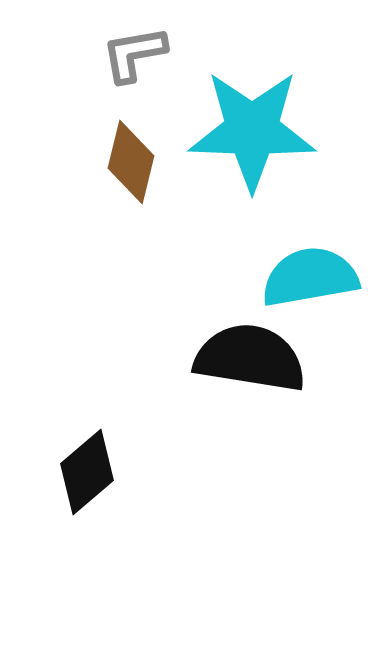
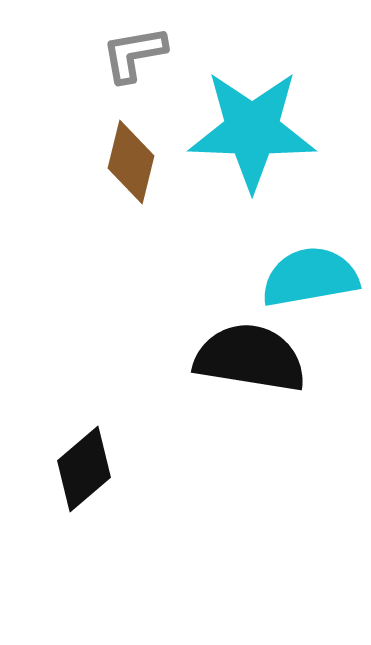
black diamond: moved 3 px left, 3 px up
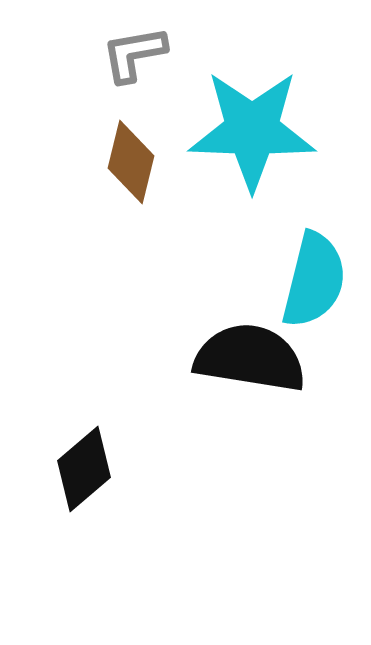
cyan semicircle: moved 4 px right, 3 px down; rotated 114 degrees clockwise
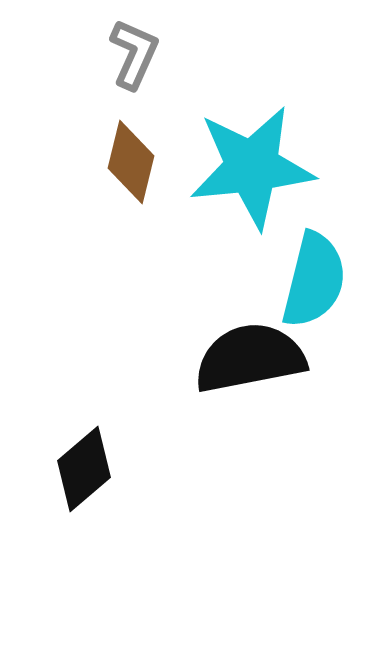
gray L-shape: rotated 124 degrees clockwise
cyan star: moved 37 px down; rotated 8 degrees counterclockwise
black semicircle: rotated 20 degrees counterclockwise
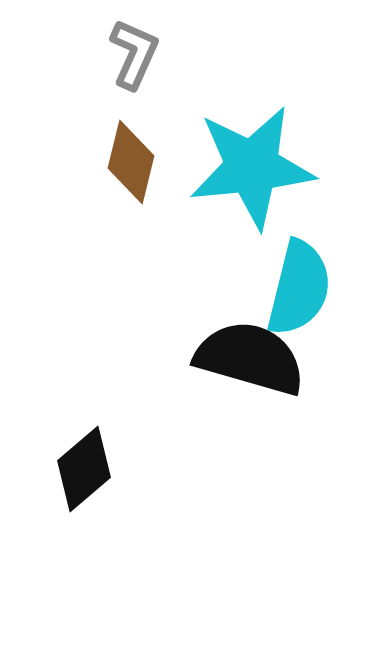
cyan semicircle: moved 15 px left, 8 px down
black semicircle: rotated 27 degrees clockwise
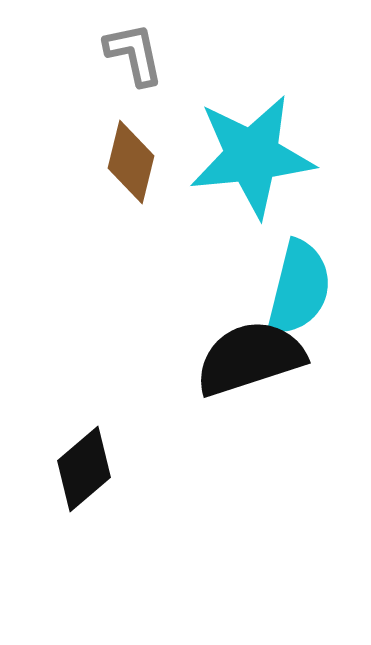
gray L-shape: rotated 36 degrees counterclockwise
cyan star: moved 11 px up
black semicircle: rotated 34 degrees counterclockwise
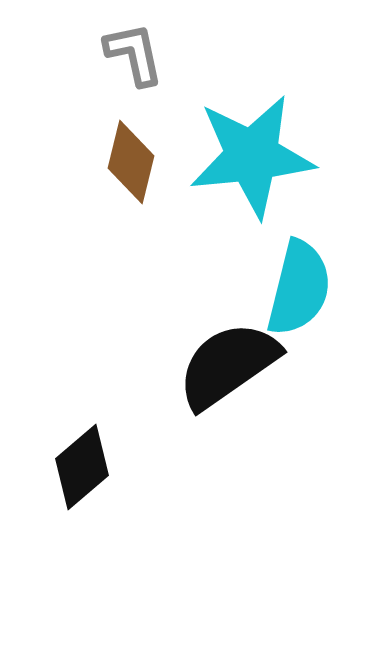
black semicircle: moved 22 px left, 7 px down; rotated 17 degrees counterclockwise
black diamond: moved 2 px left, 2 px up
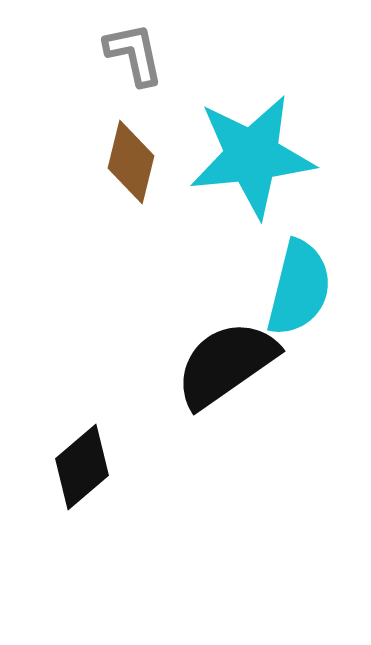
black semicircle: moved 2 px left, 1 px up
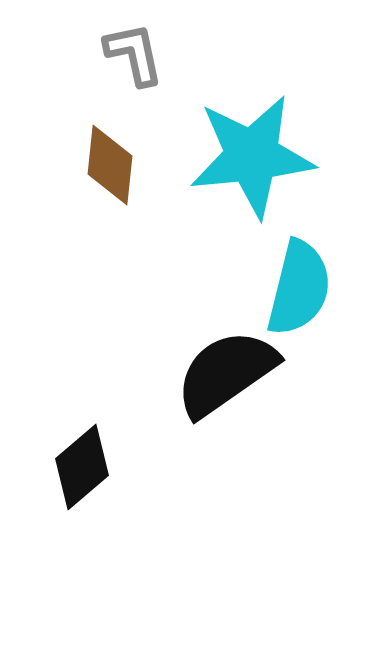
brown diamond: moved 21 px left, 3 px down; rotated 8 degrees counterclockwise
black semicircle: moved 9 px down
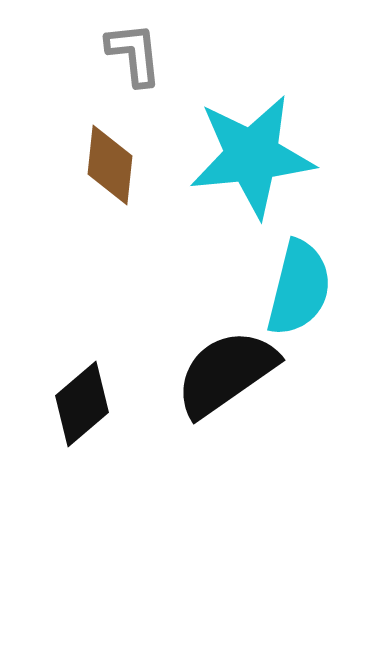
gray L-shape: rotated 6 degrees clockwise
black diamond: moved 63 px up
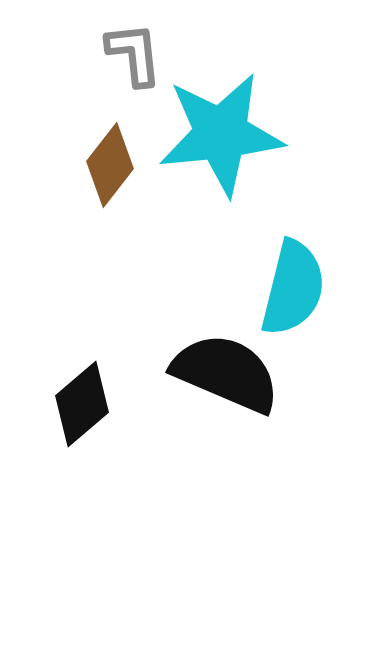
cyan star: moved 31 px left, 22 px up
brown diamond: rotated 32 degrees clockwise
cyan semicircle: moved 6 px left
black semicircle: rotated 58 degrees clockwise
